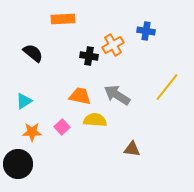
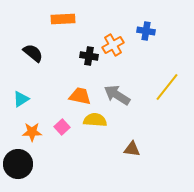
cyan triangle: moved 3 px left, 2 px up
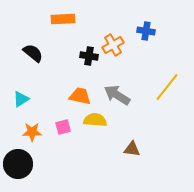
pink square: moved 1 px right; rotated 28 degrees clockwise
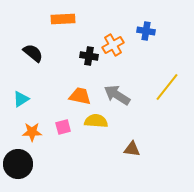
yellow semicircle: moved 1 px right, 1 px down
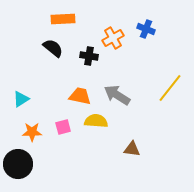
blue cross: moved 2 px up; rotated 12 degrees clockwise
orange cross: moved 7 px up
black semicircle: moved 20 px right, 5 px up
yellow line: moved 3 px right, 1 px down
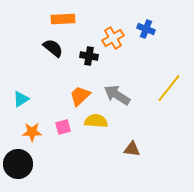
yellow line: moved 1 px left
orange trapezoid: rotated 55 degrees counterclockwise
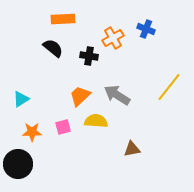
yellow line: moved 1 px up
brown triangle: rotated 18 degrees counterclockwise
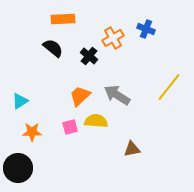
black cross: rotated 30 degrees clockwise
cyan triangle: moved 1 px left, 2 px down
pink square: moved 7 px right
black circle: moved 4 px down
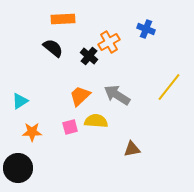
orange cross: moved 4 px left, 4 px down
